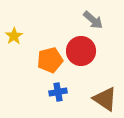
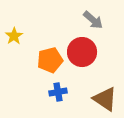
red circle: moved 1 px right, 1 px down
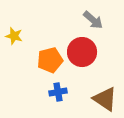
yellow star: rotated 24 degrees counterclockwise
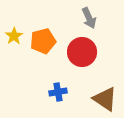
gray arrow: moved 4 px left, 2 px up; rotated 25 degrees clockwise
yellow star: rotated 24 degrees clockwise
orange pentagon: moved 7 px left, 19 px up
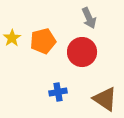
yellow star: moved 2 px left, 2 px down
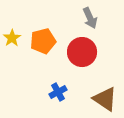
gray arrow: moved 1 px right
blue cross: rotated 18 degrees counterclockwise
